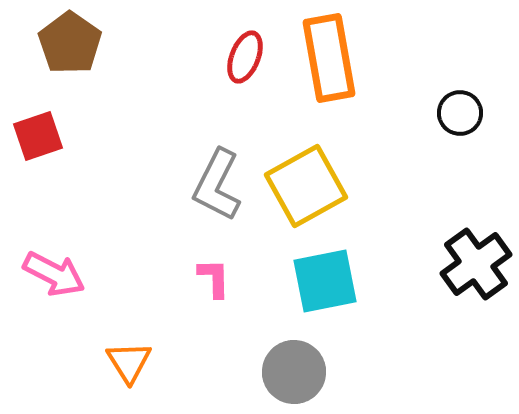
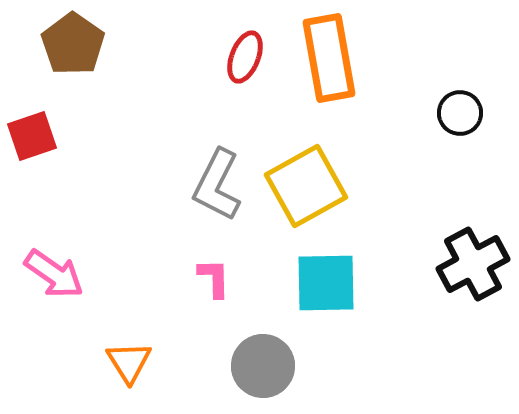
brown pentagon: moved 3 px right, 1 px down
red square: moved 6 px left
black cross: moved 3 px left; rotated 8 degrees clockwise
pink arrow: rotated 8 degrees clockwise
cyan square: moved 1 px right, 2 px down; rotated 10 degrees clockwise
gray circle: moved 31 px left, 6 px up
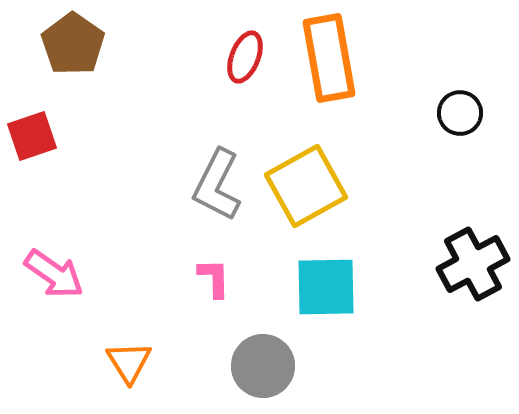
cyan square: moved 4 px down
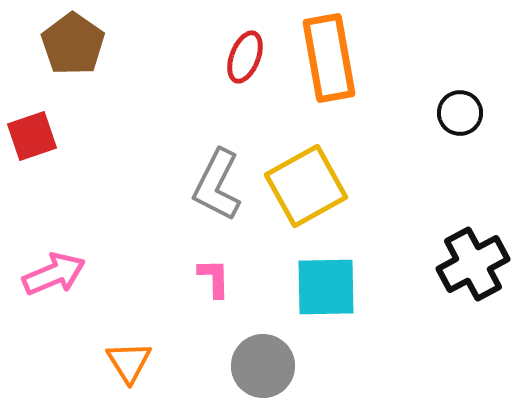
pink arrow: rotated 58 degrees counterclockwise
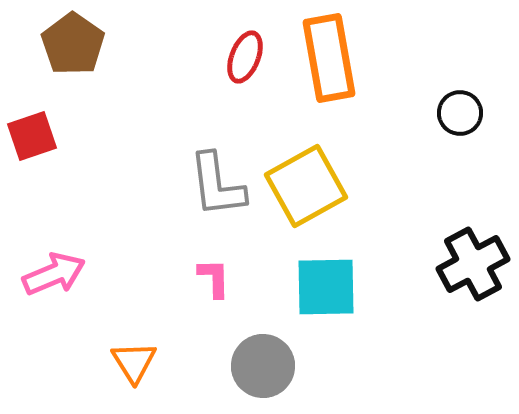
gray L-shape: rotated 34 degrees counterclockwise
orange triangle: moved 5 px right
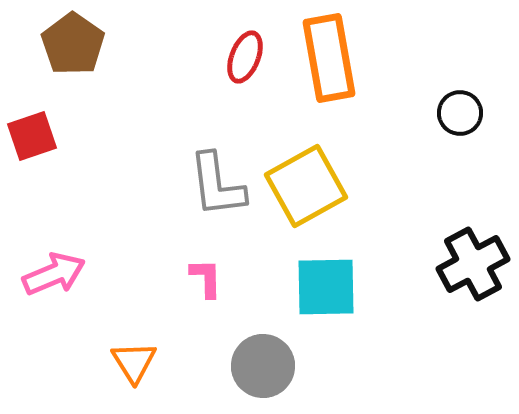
pink L-shape: moved 8 px left
